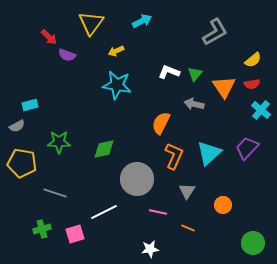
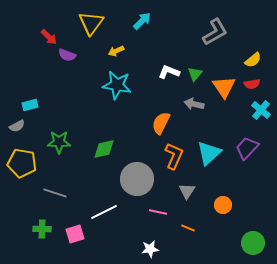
cyan arrow: rotated 18 degrees counterclockwise
green cross: rotated 18 degrees clockwise
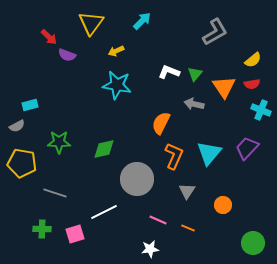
cyan cross: rotated 18 degrees counterclockwise
cyan triangle: rotated 8 degrees counterclockwise
pink line: moved 8 px down; rotated 12 degrees clockwise
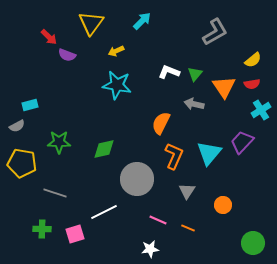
cyan cross: rotated 36 degrees clockwise
purple trapezoid: moved 5 px left, 6 px up
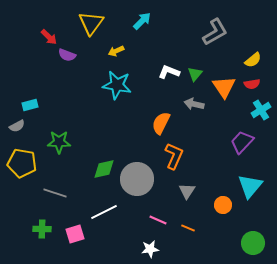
green diamond: moved 20 px down
cyan triangle: moved 41 px right, 33 px down
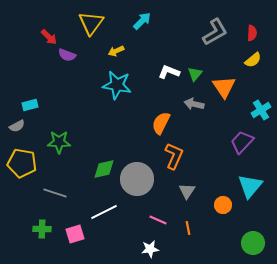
red semicircle: moved 51 px up; rotated 77 degrees counterclockwise
orange line: rotated 56 degrees clockwise
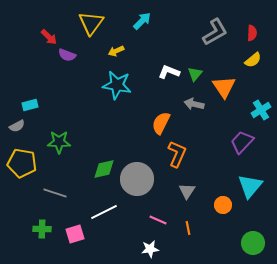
orange L-shape: moved 3 px right, 2 px up
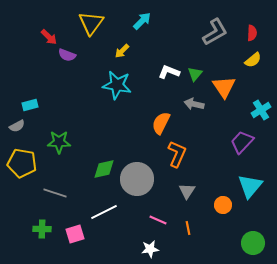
yellow arrow: moved 6 px right; rotated 21 degrees counterclockwise
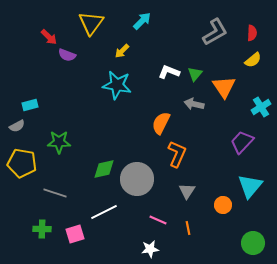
cyan cross: moved 3 px up
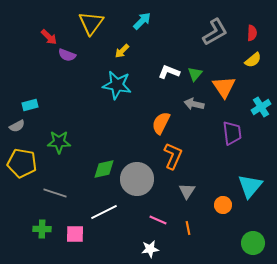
purple trapezoid: moved 10 px left, 9 px up; rotated 130 degrees clockwise
orange L-shape: moved 4 px left, 2 px down
pink square: rotated 18 degrees clockwise
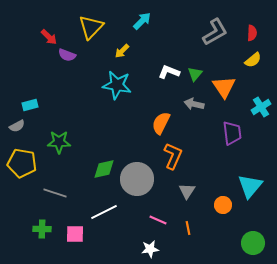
yellow triangle: moved 4 px down; rotated 8 degrees clockwise
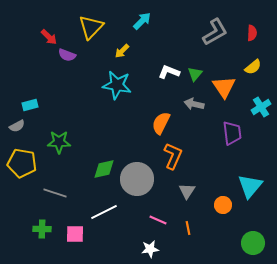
yellow semicircle: moved 7 px down
